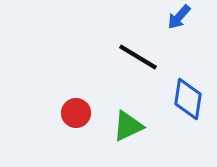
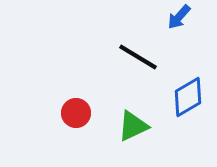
blue diamond: moved 2 px up; rotated 51 degrees clockwise
green triangle: moved 5 px right
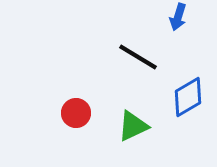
blue arrow: moved 1 px left; rotated 24 degrees counterclockwise
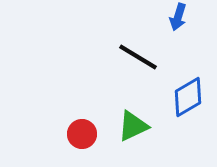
red circle: moved 6 px right, 21 px down
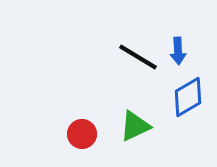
blue arrow: moved 34 px down; rotated 20 degrees counterclockwise
green triangle: moved 2 px right
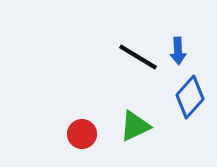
blue diamond: moved 2 px right; rotated 18 degrees counterclockwise
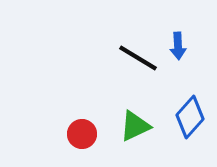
blue arrow: moved 5 px up
black line: moved 1 px down
blue diamond: moved 20 px down
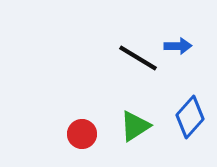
blue arrow: rotated 88 degrees counterclockwise
green triangle: rotated 8 degrees counterclockwise
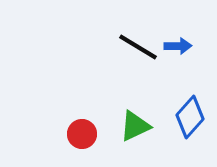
black line: moved 11 px up
green triangle: rotated 8 degrees clockwise
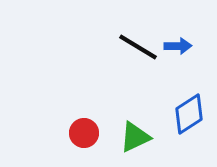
blue diamond: moved 1 px left, 3 px up; rotated 15 degrees clockwise
green triangle: moved 11 px down
red circle: moved 2 px right, 1 px up
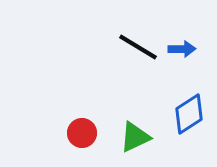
blue arrow: moved 4 px right, 3 px down
red circle: moved 2 px left
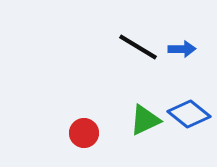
blue diamond: rotated 72 degrees clockwise
red circle: moved 2 px right
green triangle: moved 10 px right, 17 px up
